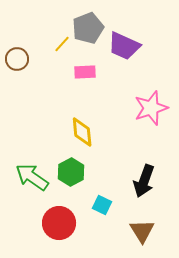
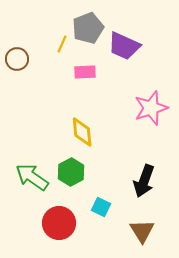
yellow line: rotated 18 degrees counterclockwise
cyan square: moved 1 px left, 2 px down
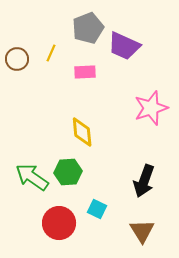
yellow line: moved 11 px left, 9 px down
green hexagon: moved 3 px left; rotated 24 degrees clockwise
cyan square: moved 4 px left, 2 px down
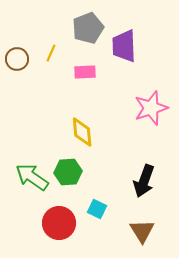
purple trapezoid: rotated 64 degrees clockwise
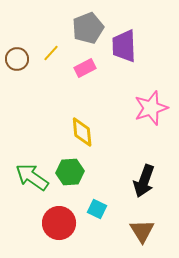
yellow line: rotated 18 degrees clockwise
pink rectangle: moved 4 px up; rotated 25 degrees counterclockwise
green hexagon: moved 2 px right
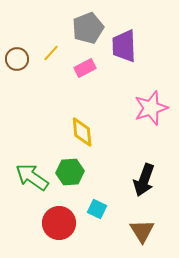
black arrow: moved 1 px up
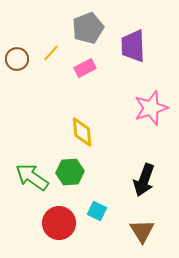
purple trapezoid: moved 9 px right
cyan square: moved 2 px down
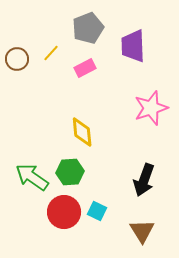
red circle: moved 5 px right, 11 px up
